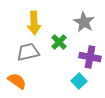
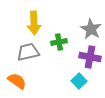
gray star: moved 7 px right, 7 px down
green cross: rotated 35 degrees clockwise
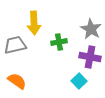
gray trapezoid: moved 13 px left, 7 px up
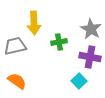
gray trapezoid: moved 1 px down
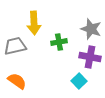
gray star: rotated 10 degrees counterclockwise
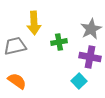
gray star: rotated 25 degrees clockwise
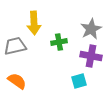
purple cross: moved 1 px right, 1 px up
cyan square: rotated 28 degrees clockwise
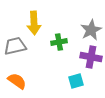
gray star: moved 1 px down
purple cross: moved 1 px down
cyan square: moved 3 px left
